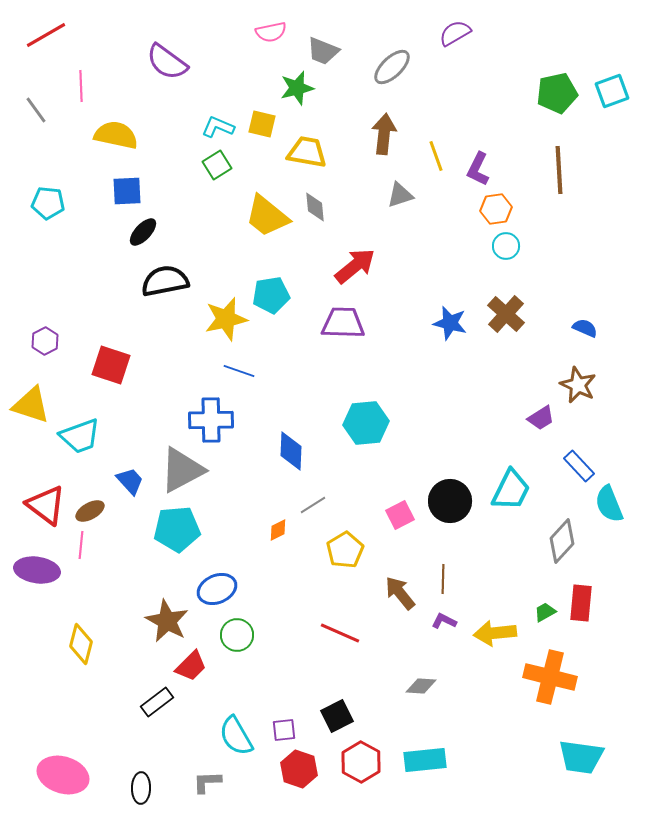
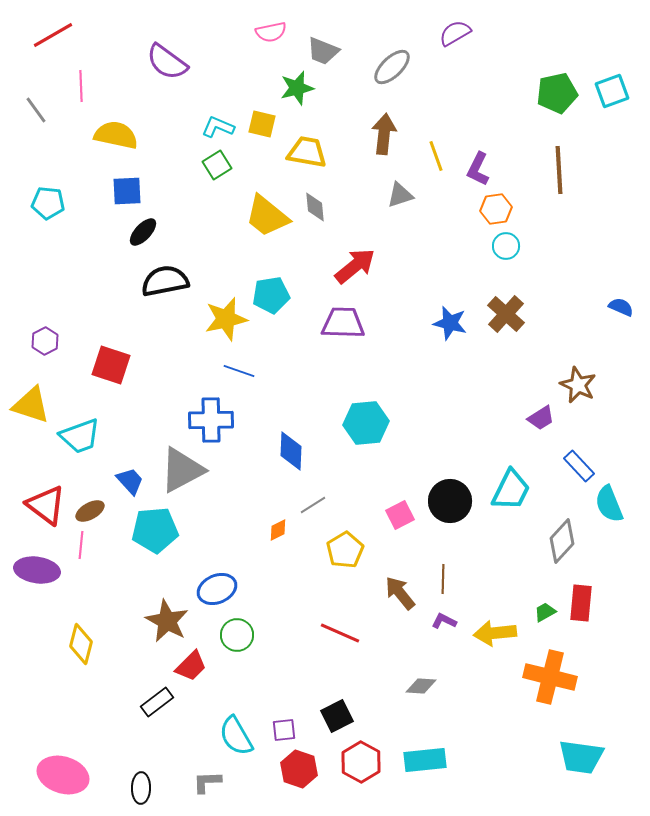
red line at (46, 35): moved 7 px right
blue semicircle at (585, 328): moved 36 px right, 21 px up
cyan pentagon at (177, 529): moved 22 px left, 1 px down
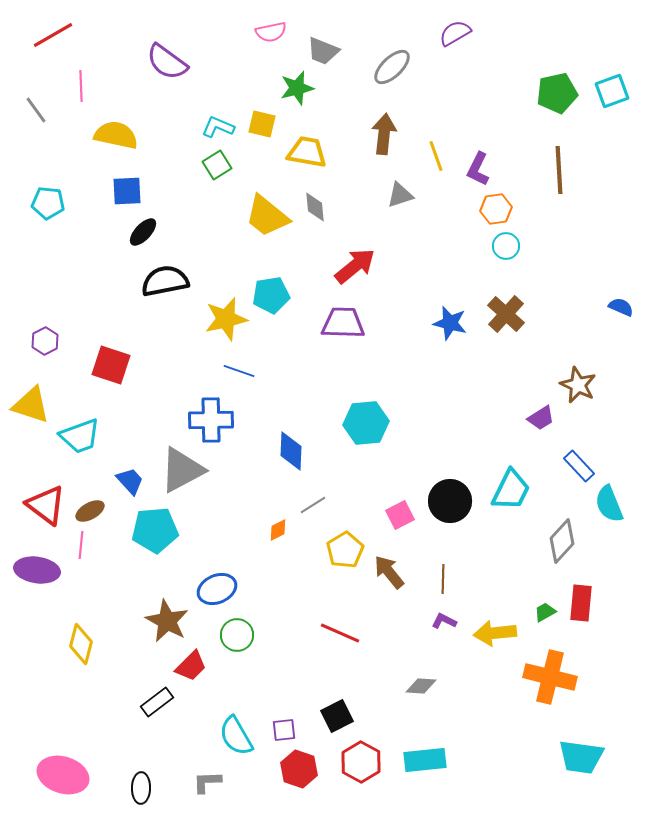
brown arrow at (400, 593): moved 11 px left, 21 px up
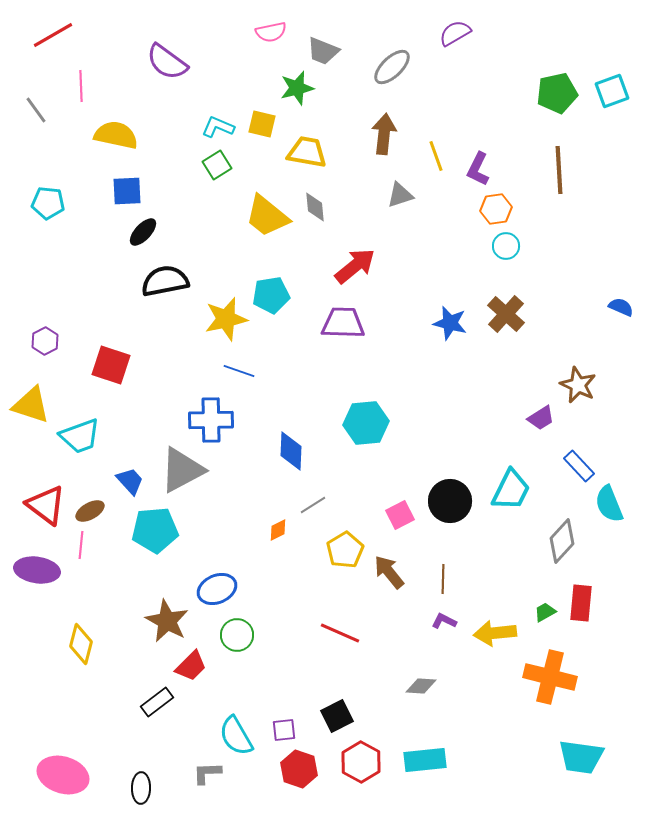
gray L-shape at (207, 782): moved 9 px up
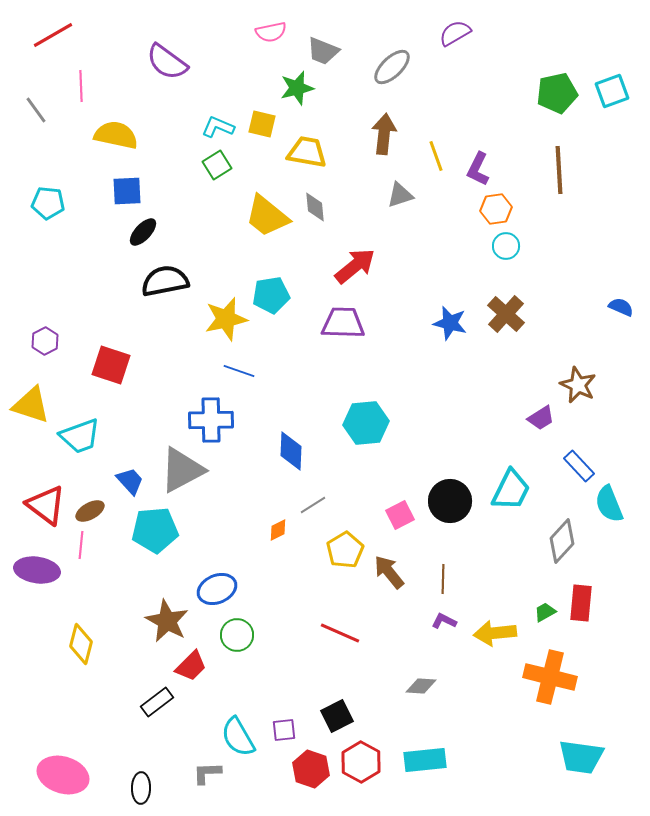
cyan semicircle at (236, 736): moved 2 px right, 1 px down
red hexagon at (299, 769): moved 12 px right
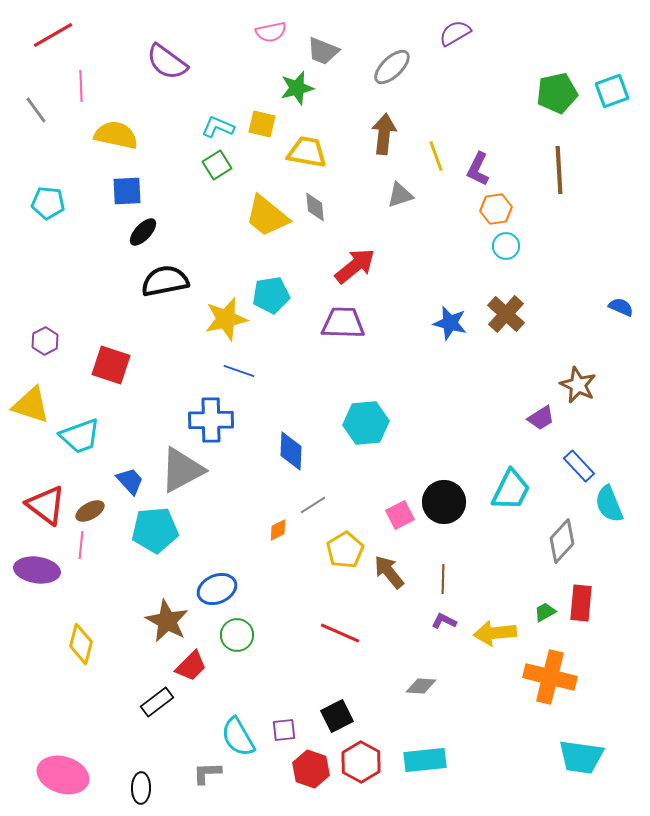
black circle at (450, 501): moved 6 px left, 1 px down
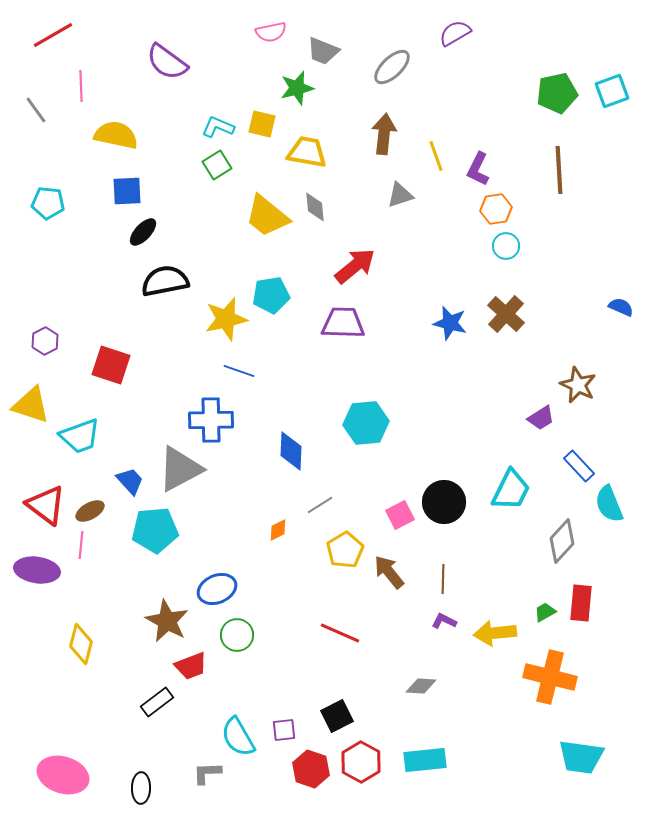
gray triangle at (182, 470): moved 2 px left, 1 px up
gray line at (313, 505): moved 7 px right
red trapezoid at (191, 666): rotated 24 degrees clockwise
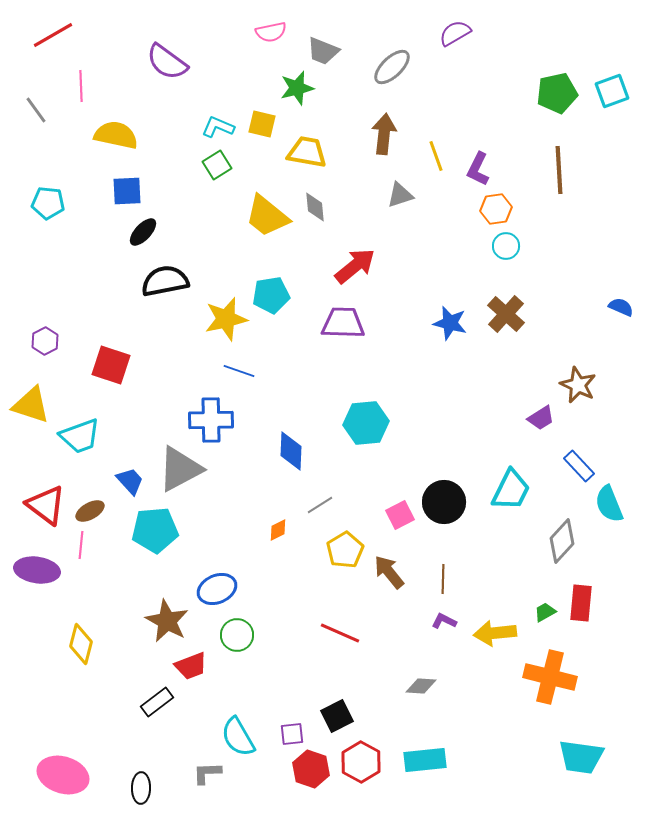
purple square at (284, 730): moved 8 px right, 4 px down
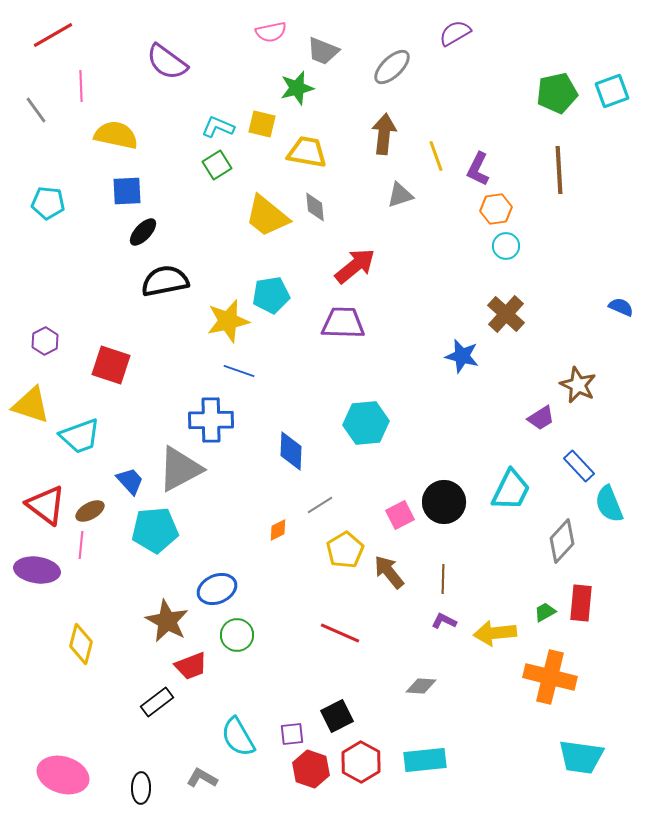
yellow star at (226, 319): moved 2 px right, 2 px down
blue star at (450, 323): moved 12 px right, 33 px down
gray L-shape at (207, 773): moved 5 px left, 5 px down; rotated 32 degrees clockwise
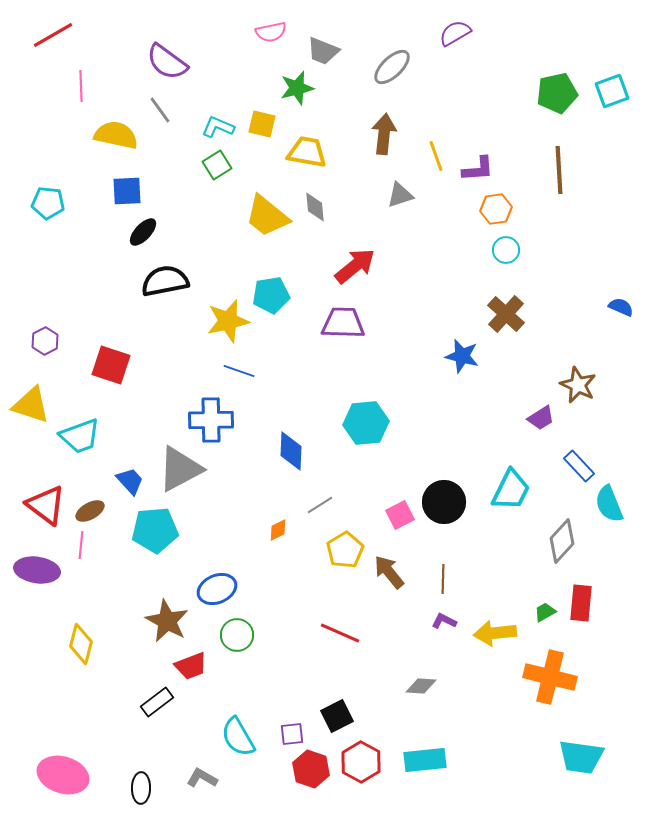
gray line at (36, 110): moved 124 px right
purple L-shape at (478, 169): rotated 120 degrees counterclockwise
cyan circle at (506, 246): moved 4 px down
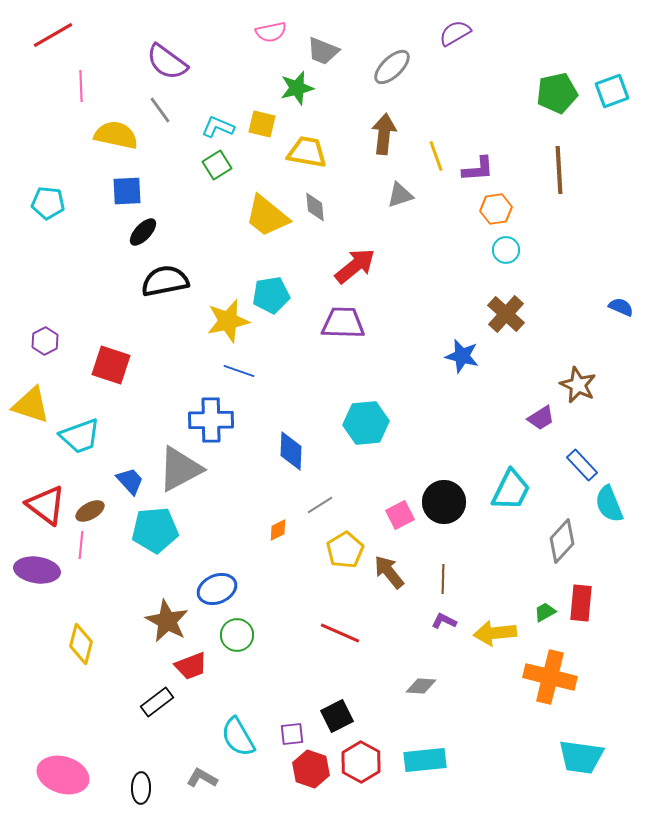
blue rectangle at (579, 466): moved 3 px right, 1 px up
